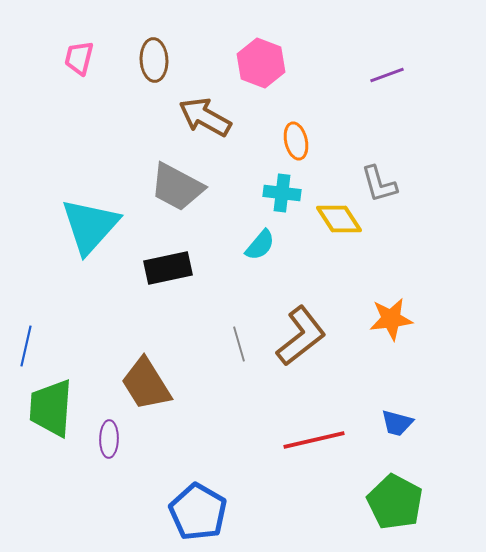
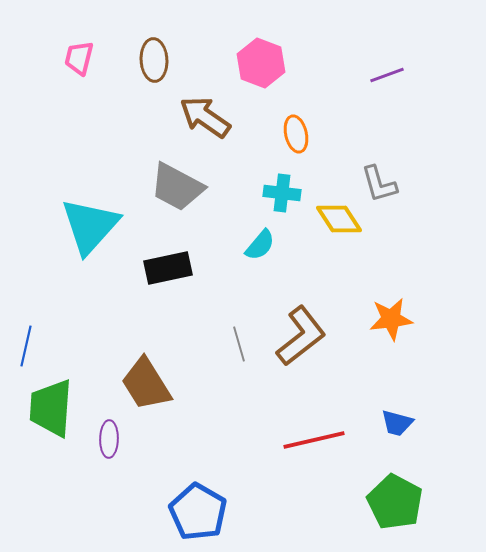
brown arrow: rotated 6 degrees clockwise
orange ellipse: moved 7 px up
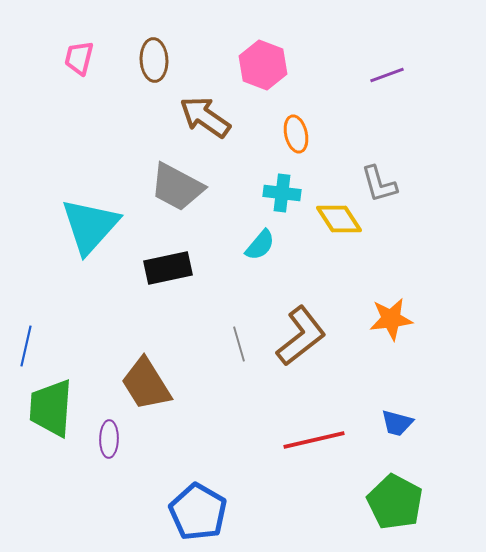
pink hexagon: moved 2 px right, 2 px down
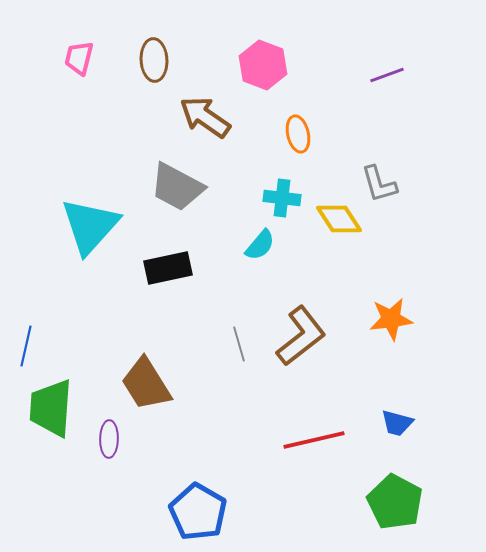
orange ellipse: moved 2 px right
cyan cross: moved 5 px down
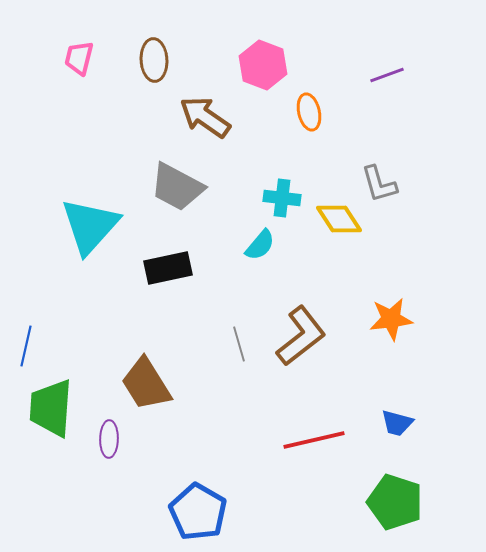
orange ellipse: moved 11 px right, 22 px up
green pentagon: rotated 10 degrees counterclockwise
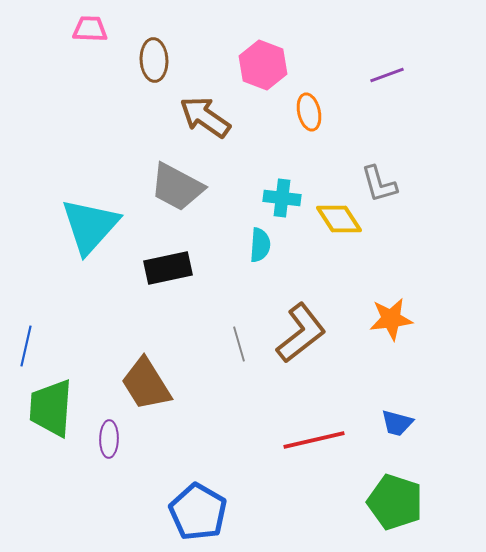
pink trapezoid: moved 11 px right, 29 px up; rotated 78 degrees clockwise
cyan semicircle: rotated 36 degrees counterclockwise
brown L-shape: moved 3 px up
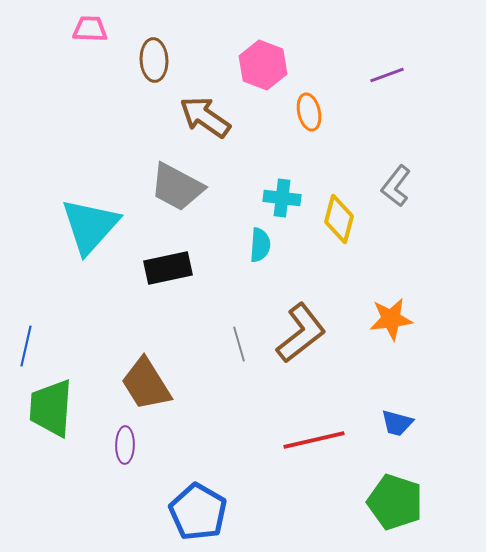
gray L-shape: moved 17 px right, 2 px down; rotated 54 degrees clockwise
yellow diamond: rotated 48 degrees clockwise
purple ellipse: moved 16 px right, 6 px down
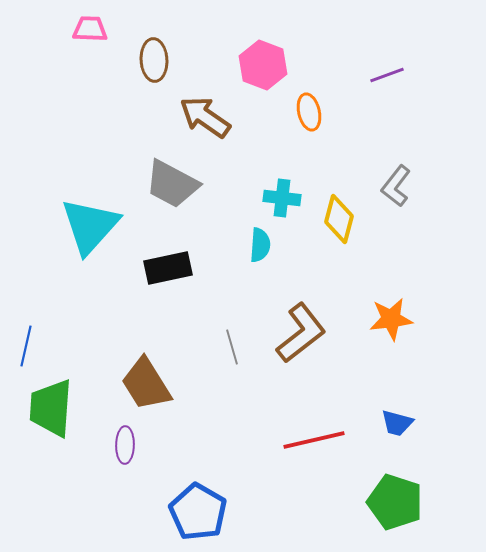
gray trapezoid: moved 5 px left, 3 px up
gray line: moved 7 px left, 3 px down
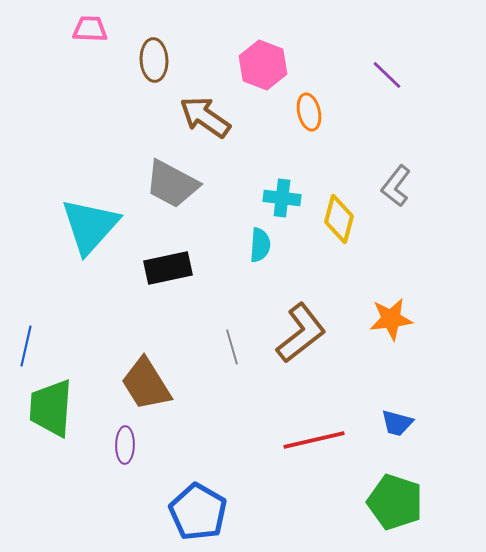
purple line: rotated 64 degrees clockwise
